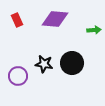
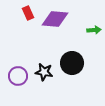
red rectangle: moved 11 px right, 7 px up
black star: moved 8 px down
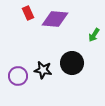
green arrow: moved 5 px down; rotated 128 degrees clockwise
black star: moved 1 px left, 2 px up
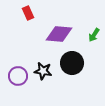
purple diamond: moved 4 px right, 15 px down
black star: moved 1 px down
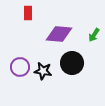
red rectangle: rotated 24 degrees clockwise
purple circle: moved 2 px right, 9 px up
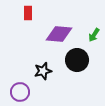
black circle: moved 5 px right, 3 px up
purple circle: moved 25 px down
black star: rotated 24 degrees counterclockwise
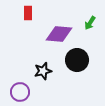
green arrow: moved 4 px left, 12 px up
